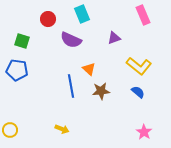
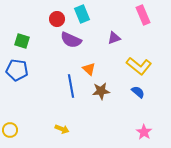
red circle: moved 9 px right
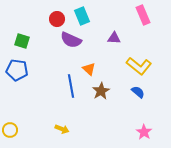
cyan rectangle: moved 2 px down
purple triangle: rotated 24 degrees clockwise
brown star: rotated 24 degrees counterclockwise
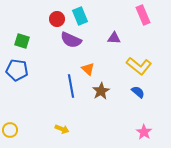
cyan rectangle: moved 2 px left
orange triangle: moved 1 px left
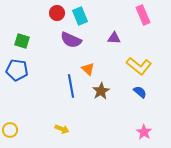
red circle: moved 6 px up
blue semicircle: moved 2 px right
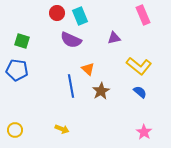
purple triangle: rotated 16 degrees counterclockwise
yellow circle: moved 5 px right
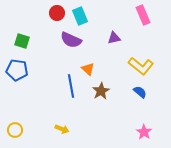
yellow L-shape: moved 2 px right
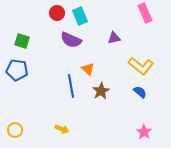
pink rectangle: moved 2 px right, 2 px up
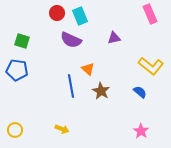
pink rectangle: moved 5 px right, 1 px down
yellow L-shape: moved 10 px right
brown star: rotated 12 degrees counterclockwise
pink star: moved 3 px left, 1 px up
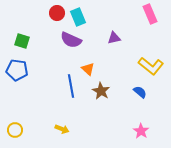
cyan rectangle: moved 2 px left, 1 px down
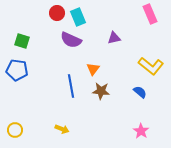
orange triangle: moved 5 px right; rotated 24 degrees clockwise
brown star: rotated 24 degrees counterclockwise
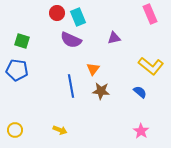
yellow arrow: moved 2 px left, 1 px down
